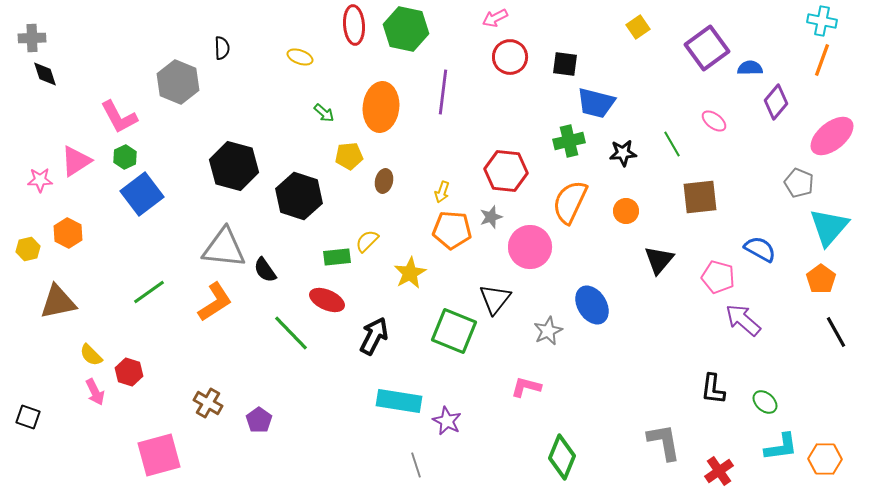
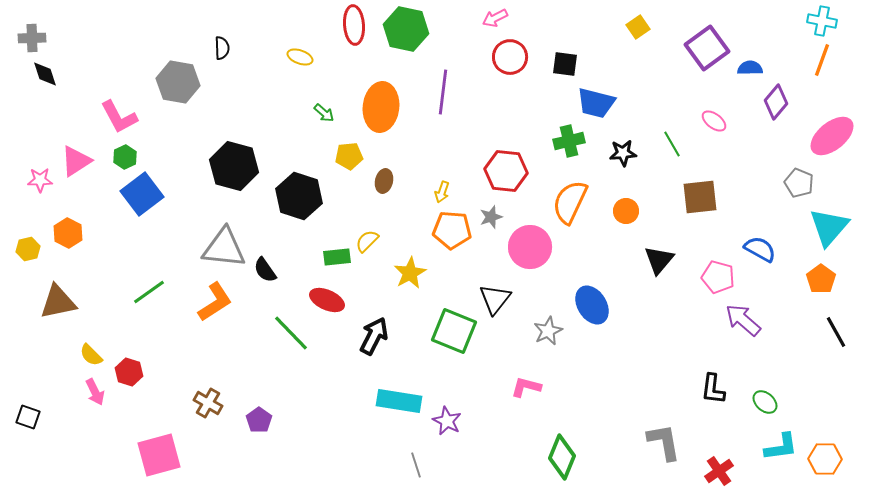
gray hexagon at (178, 82): rotated 12 degrees counterclockwise
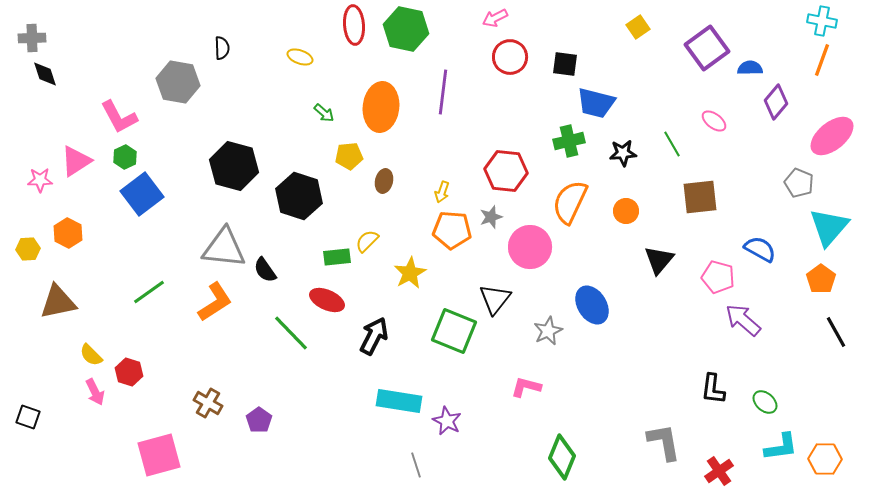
yellow hexagon at (28, 249): rotated 10 degrees clockwise
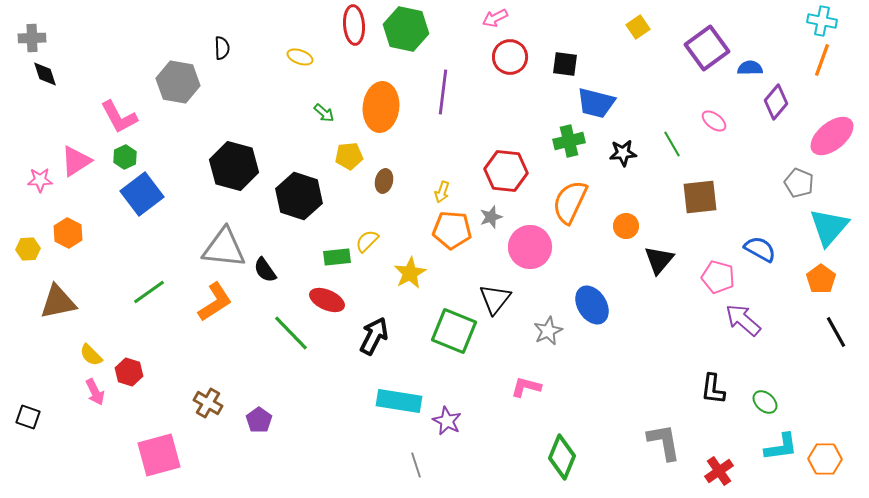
orange circle at (626, 211): moved 15 px down
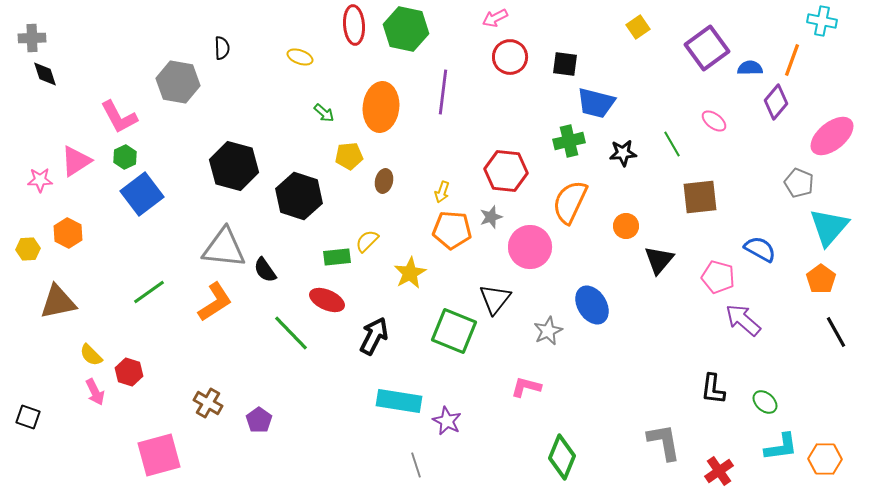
orange line at (822, 60): moved 30 px left
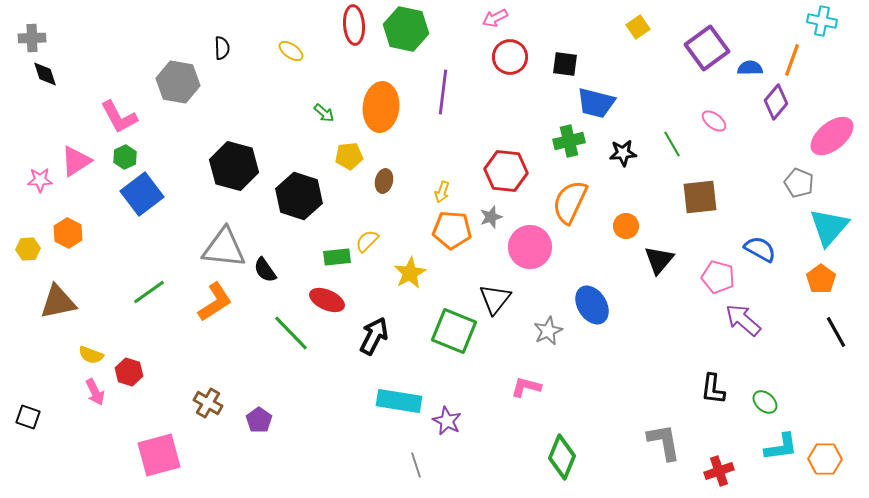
yellow ellipse at (300, 57): moved 9 px left, 6 px up; rotated 15 degrees clockwise
yellow semicircle at (91, 355): rotated 25 degrees counterclockwise
red cross at (719, 471): rotated 16 degrees clockwise
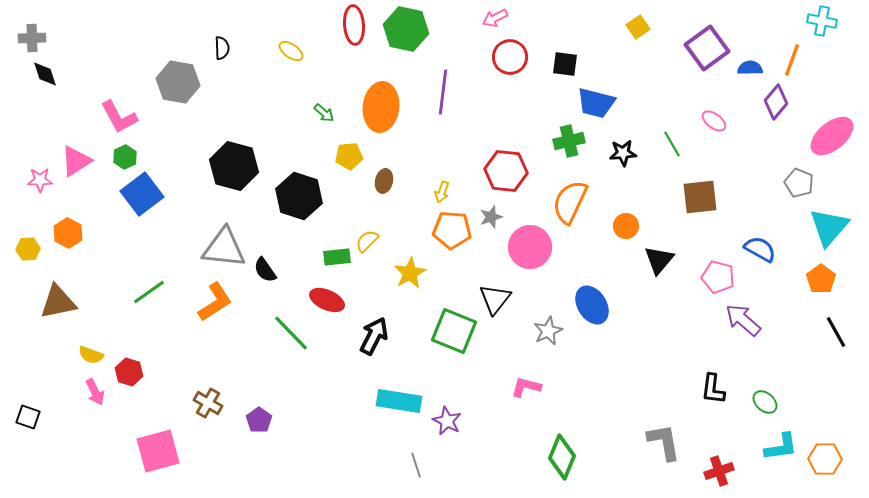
pink square at (159, 455): moved 1 px left, 4 px up
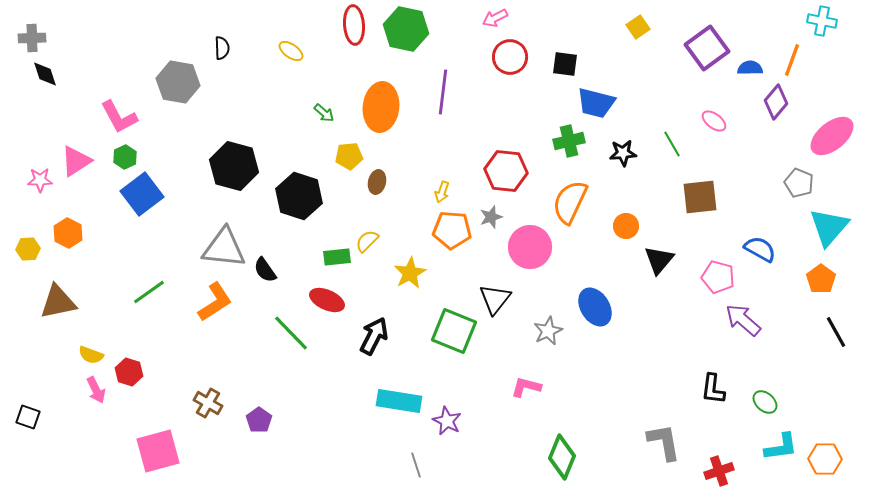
brown ellipse at (384, 181): moved 7 px left, 1 px down
blue ellipse at (592, 305): moved 3 px right, 2 px down
pink arrow at (95, 392): moved 1 px right, 2 px up
